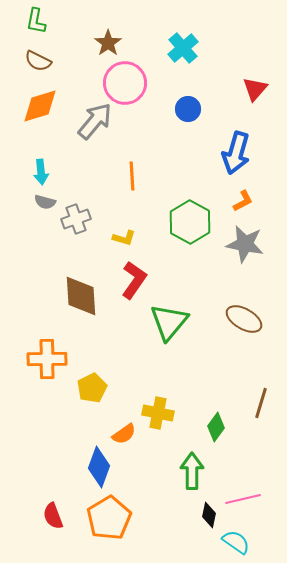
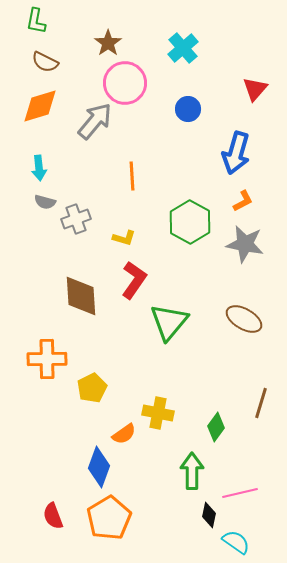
brown semicircle: moved 7 px right, 1 px down
cyan arrow: moved 2 px left, 4 px up
pink line: moved 3 px left, 6 px up
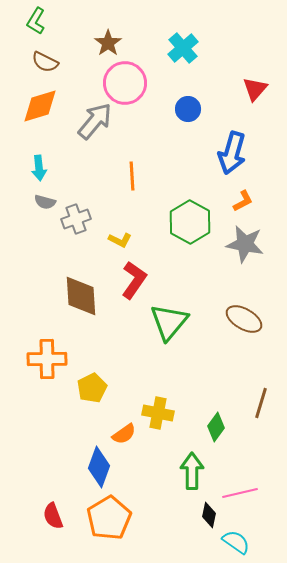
green L-shape: rotated 20 degrees clockwise
blue arrow: moved 4 px left
yellow L-shape: moved 4 px left, 2 px down; rotated 10 degrees clockwise
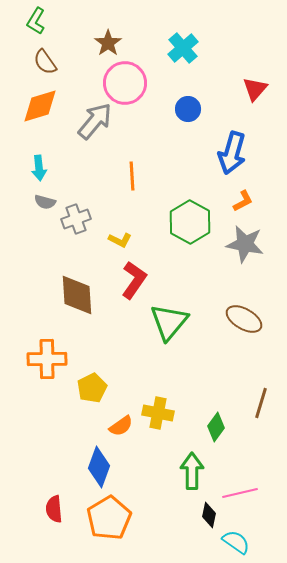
brown semicircle: rotated 28 degrees clockwise
brown diamond: moved 4 px left, 1 px up
orange semicircle: moved 3 px left, 8 px up
red semicircle: moved 1 px right, 7 px up; rotated 16 degrees clockwise
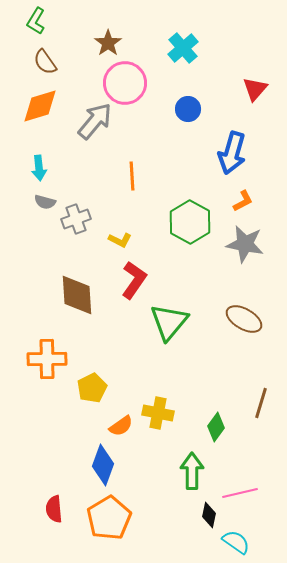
blue diamond: moved 4 px right, 2 px up
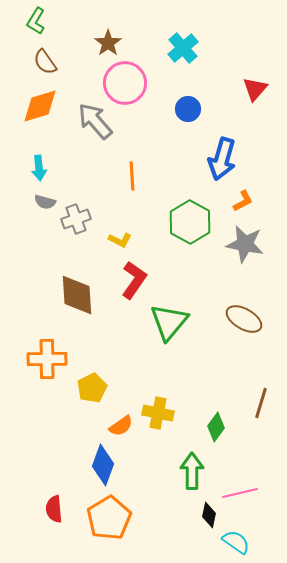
gray arrow: rotated 81 degrees counterclockwise
blue arrow: moved 10 px left, 6 px down
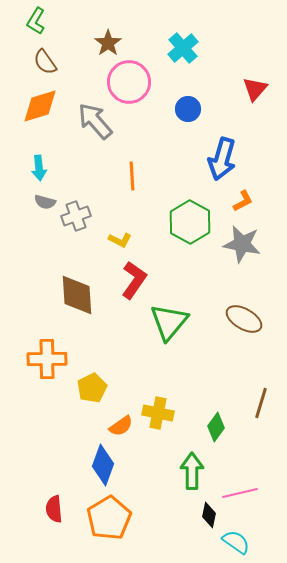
pink circle: moved 4 px right, 1 px up
gray cross: moved 3 px up
gray star: moved 3 px left
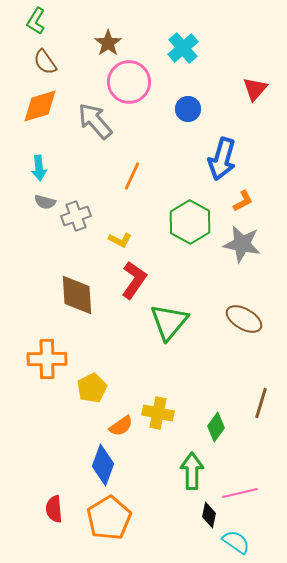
orange line: rotated 28 degrees clockwise
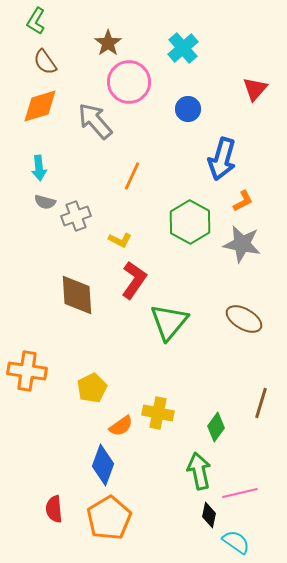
orange cross: moved 20 px left, 12 px down; rotated 9 degrees clockwise
green arrow: moved 7 px right; rotated 12 degrees counterclockwise
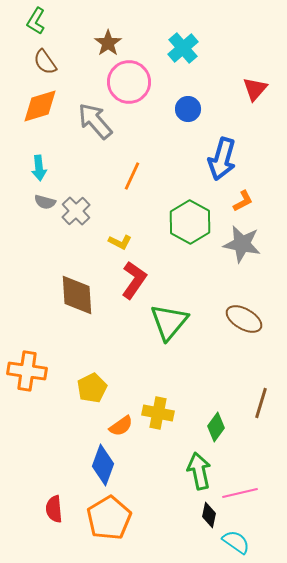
gray cross: moved 5 px up; rotated 24 degrees counterclockwise
yellow L-shape: moved 2 px down
